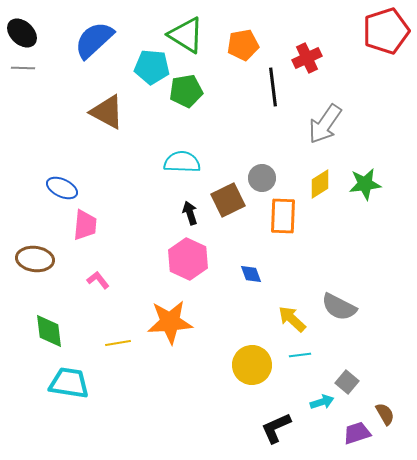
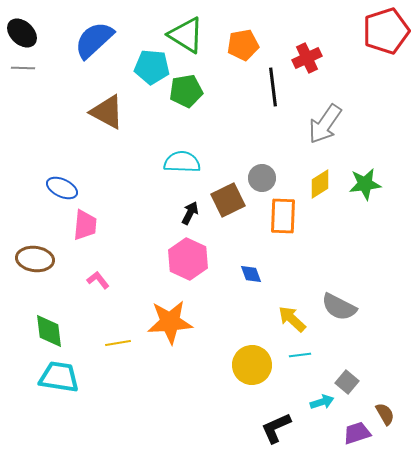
black arrow: rotated 45 degrees clockwise
cyan trapezoid: moved 10 px left, 6 px up
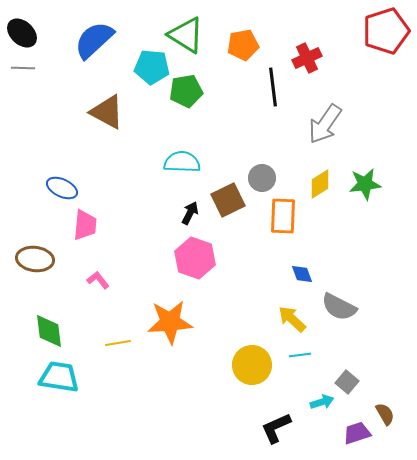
pink hexagon: moved 7 px right, 1 px up; rotated 6 degrees counterclockwise
blue diamond: moved 51 px right
